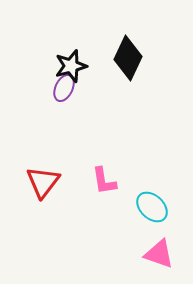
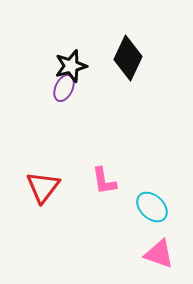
red triangle: moved 5 px down
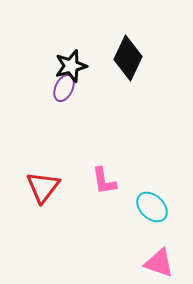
pink triangle: moved 9 px down
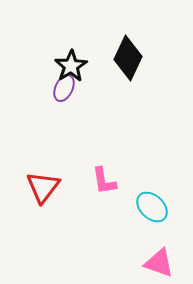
black star: rotated 16 degrees counterclockwise
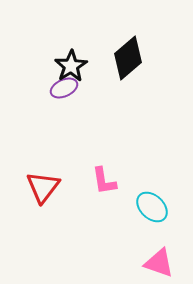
black diamond: rotated 24 degrees clockwise
purple ellipse: rotated 40 degrees clockwise
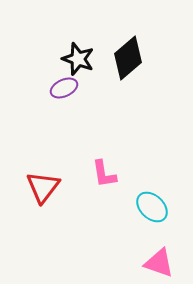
black star: moved 7 px right, 7 px up; rotated 20 degrees counterclockwise
pink L-shape: moved 7 px up
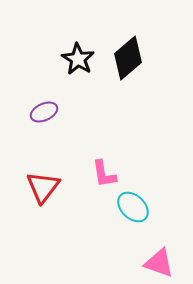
black star: rotated 12 degrees clockwise
purple ellipse: moved 20 px left, 24 px down
cyan ellipse: moved 19 px left
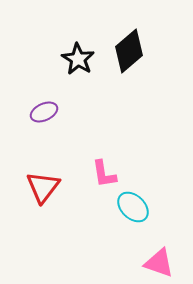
black diamond: moved 1 px right, 7 px up
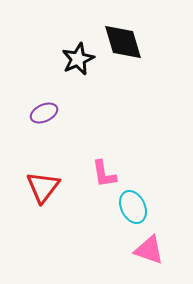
black diamond: moved 6 px left, 9 px up; rotated 66 degrees counterclockwise
black star: rotated 16 degrees clockwise
purple ellipse: moved 1 px down
cyan ellipse: rotated 20 degrees clockwise
pink triangle: moved 10 px left, 13 px up
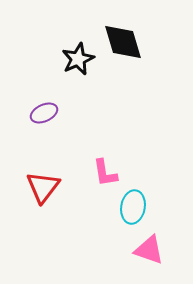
pink L-shape: moved 1 px right, 1 px up
cyan ellipse: rotated 36 degrees clockwise
